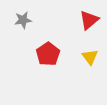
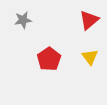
red pentagon: moved 1 px right, 5 px down
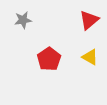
yellow triangle: rotated 24 degrees counterclockwise
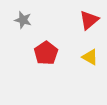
gray star: rotated 24 degrees clockwise
red pentagon: moved 3 px left, 6 px up
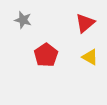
red triangle: moved 4 px left, 3 px down
red pentagon: moved 2 px down
